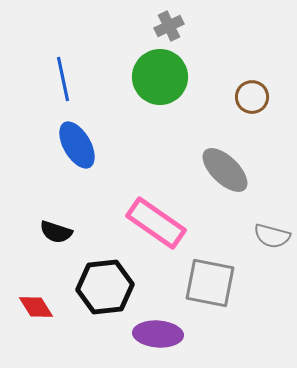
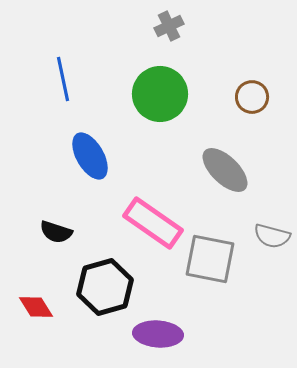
green circle: moved 17 px down
blue ellipse: moved 13 px right, 11 px down
pink rectangle: moved 3 px left
gray square: moved 24 px up
black hexagon: rotated 10 degrees counterclockwise
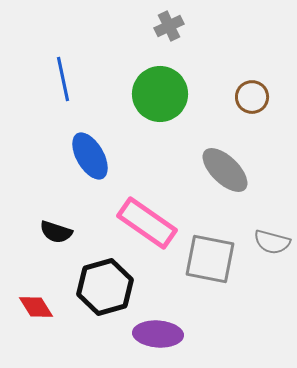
pink rectangle: moved 6 px left
gray semicircle: moved 6 px down
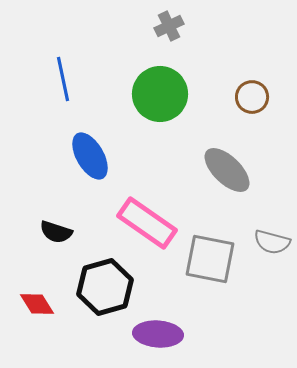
gray ellipse: moved 2 px right
red diamond: moved 1 px right, 3 px up
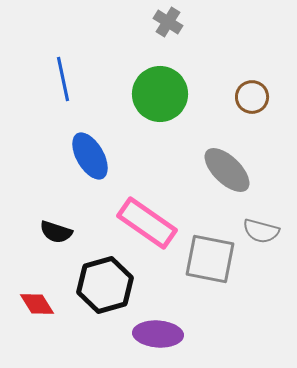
gray cross: moved 1 px left, 4 px up; rotated 32 degrees counterclockwise
gray semicircle: moved 11 px left, 11 px up
black hexagon: moved 2 px up
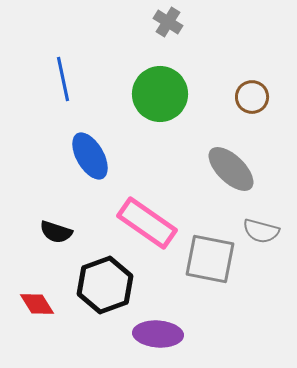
gray ellipse: moved 4 px right, 1 px up
black hexagon: rotated 4 degrees counterclockwise
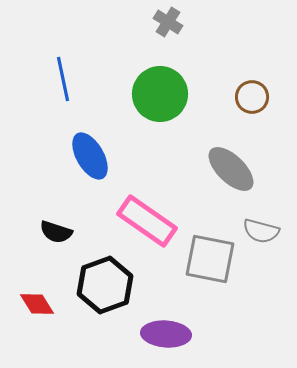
pink rectangle: moved 2 px up
purple ellipse: moved 8 px right
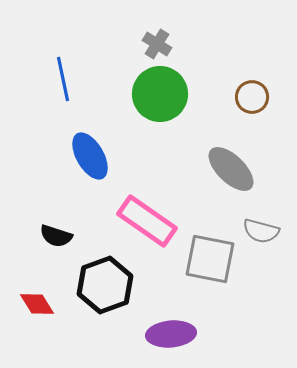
gray cross: moved 11 px left, 22 px down
black semicircle: moved 4 px down
purple ellipse: moved 5 px right; rotated 9 degrees counterclockwise
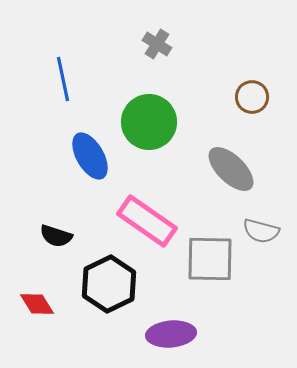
green circle: moved 11 px left, 28 px down
gray square: rotated 10 degrees counterclockwise
black hexagon: moved 4 px right, 1 px up; rotated 6 degrees counterclockwise
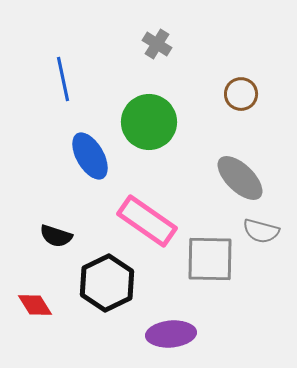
brown circle: moved 11 px left, 3 px up
gray ellipse: moved 9 px right, 9 px down
black hexagon: moved 2 px left, 1 px up
red diamond: moved 2 px left, 1 px down
